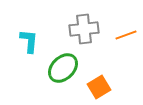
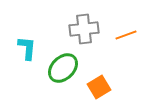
cyan L-shape: moved 2 px left, 7 px down
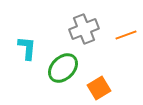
gray cross: rotated 16 degrees counterclockwise
orange square: moved 1 px down
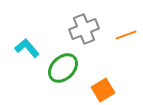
cyan L-shape: rotated 45 degrees counterclockwise
orange square: moved 4 px right, 2 px down
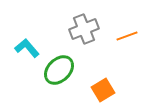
orange line: moved 1 px right, 1 px down
green ellipse: moved 4 px left, 2 px down
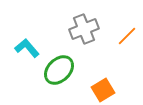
orange line: rotated 25 degrees counterclockwise
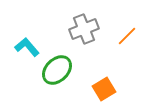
cyan L-shape: moved 1 px up
green ellipse: moved 2 px left
orange square: moved 1 px right, 1 px up
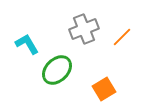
orange line: moved 5 px left, 1 px down
cyan L-shape: moved 3 px up; rotated 10 degrees clockwise
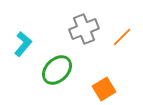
cyan L-shape: moved 4 px left; rotated 70 degrees clockwise
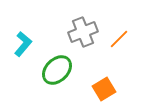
gray cross: moved 1 px left, 3 px down
orange line: moved 3 px left, 2 px down
